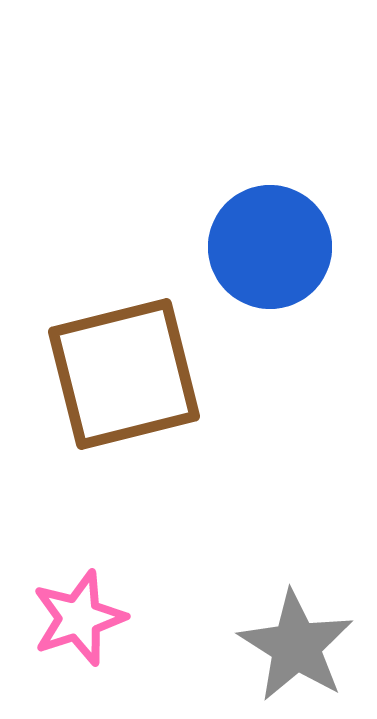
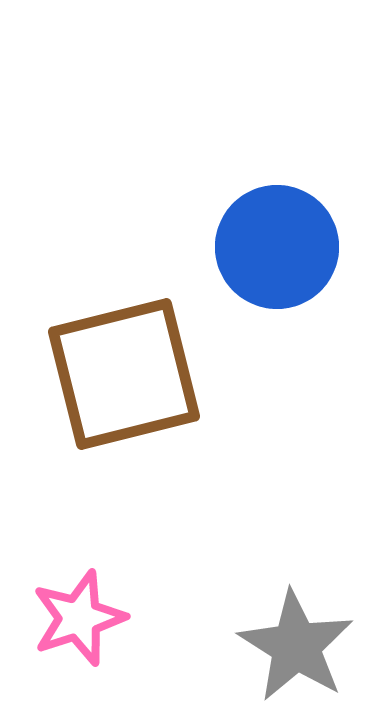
blue circle: moved 7 px right
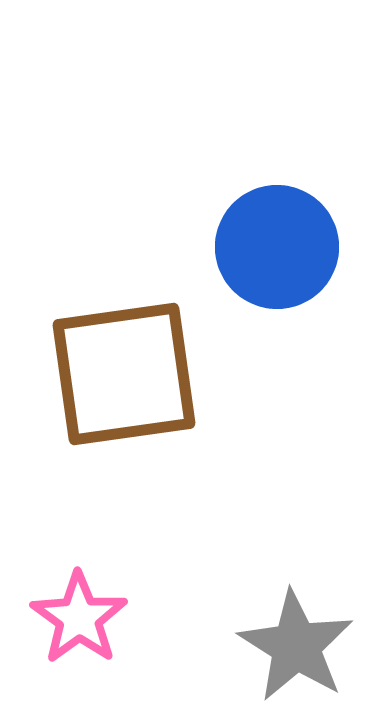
brown square: rotated 6 degrees clockwise
pink star: rotated 18 degrees counterclockwise
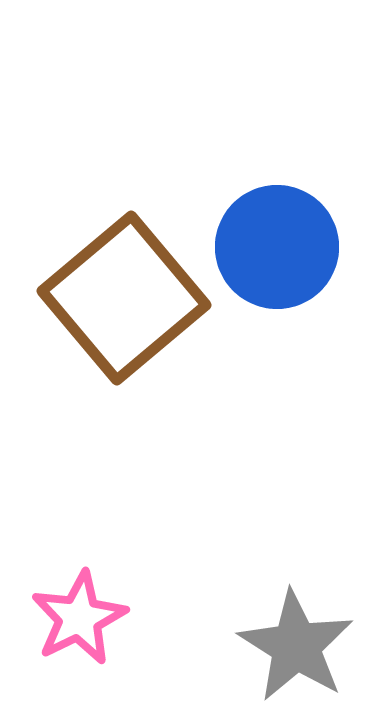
brown square: moved 76 px up; rotated 32 degrees counterclockwise
pink star: rotated 10 degrees clockwise
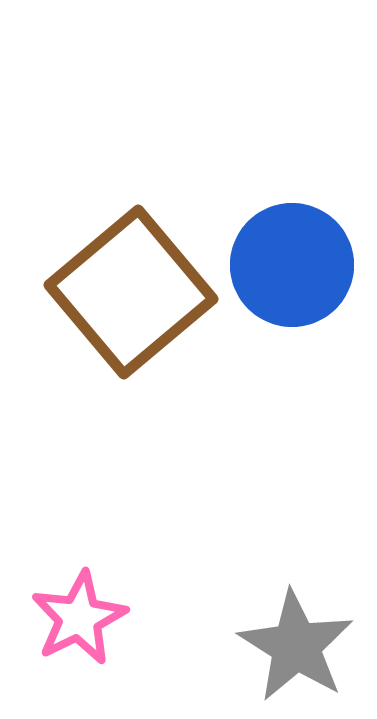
blue circle: moved 15 px right, 18 px down
brown square: moved 7 px right, 6 px up
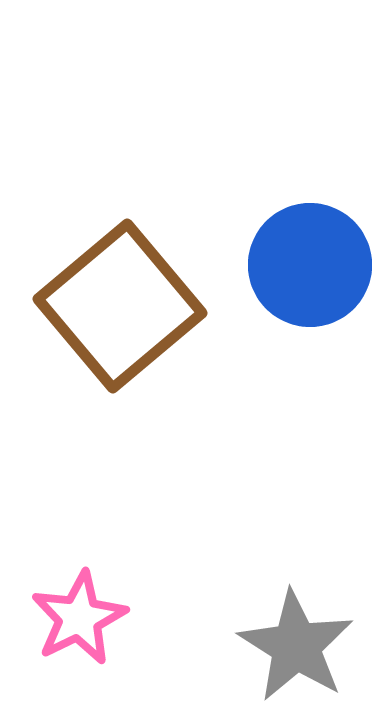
blue circle: moved 18 px right
brown square: moved 11 px left, 14 px down
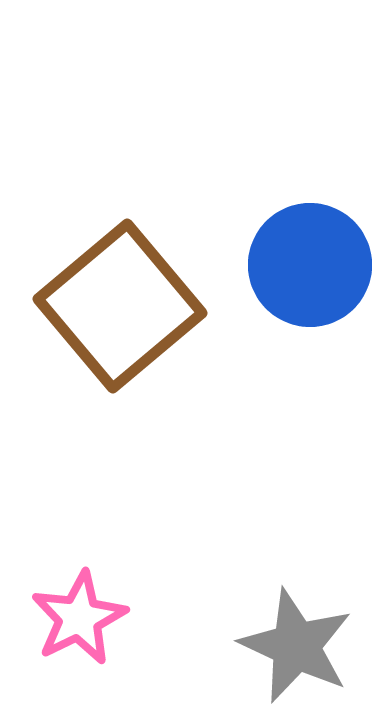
gray star: rotated 7 degrees counterclockwise
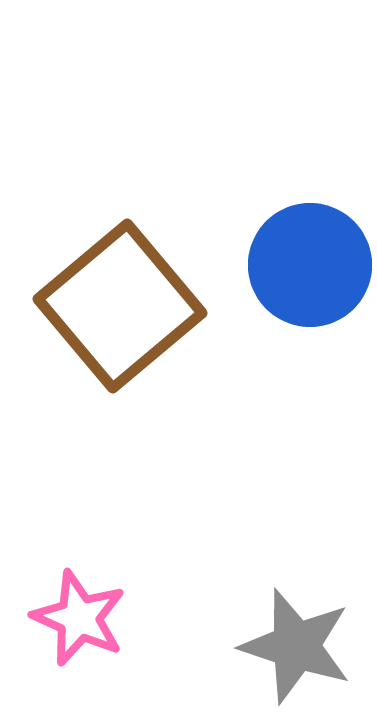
pink star: rotated 22 degrees counterclockwise
gray star: rotated 7 degrees counterclockwise
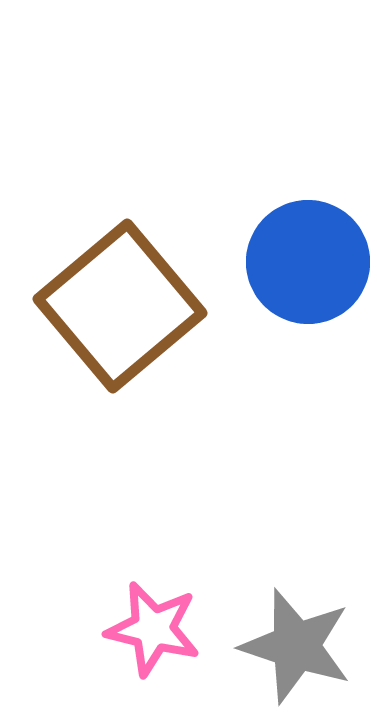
blue circle: moved 2 px left, 3 px up
pink star: moved 74 px right, 11 px down; rotated 10 degrees counterclockwise
